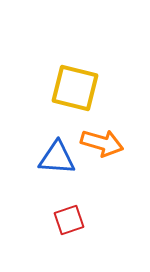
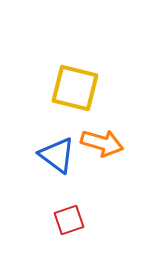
blue triangle: moved 3 px up; rotated 33 degrees clockwise
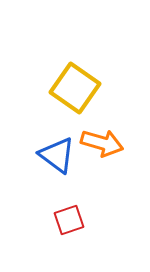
yellow square: rotated 21 degrees clockwise
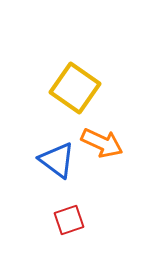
orange arrow: rotated 9 degrees clockwise
blue triangle: moved 5 px down
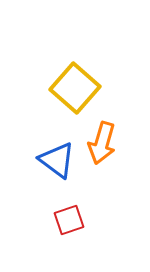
yellow square: rotated 6 degrees clockwise
orange arrow: rotated 81 degrees clockwise
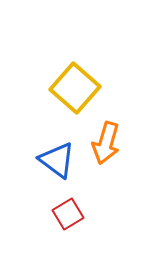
orange arrow: moved 4 px right
red square: moved 1 px left, 6 px up; rotated 12 degrees counterclockwise
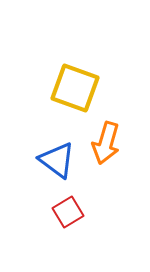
yellow square: rotated 21 degrees counterclockwise
red square: moved 2 px up
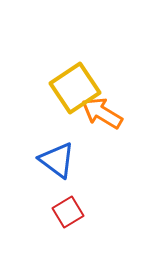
yellow square: rotated 36 degrees clockwise
orange arrow: moved 4 px left, 30 px up; rotated 105 degrees clockwise
